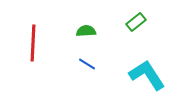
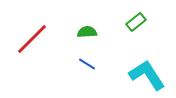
green semicircle: moved 1 px right, 1 px down
red line: moved 1 px left, 4 px up; rotated 42 degrees clockwise
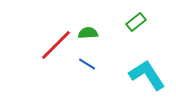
green semicircle: moved 1 px right, 1 px down
red line: moved 24 px right, 6 px down
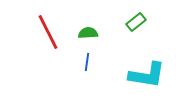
red line: moved 8 px left, 13 px up; rotated 72 degrees counterclockwise
blue line: moved 2 px up; rotated 66 degrees clockwise
cyan L-shape: rotated 132 degrees clockwise
